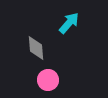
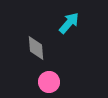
pink circle: moved 1 px right, 2 px down
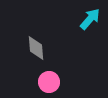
cyan arrow: moved 21 px right, 4 px up
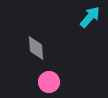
cyan arrow: moved 2 px up
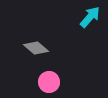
gray diamond: rotated 45 degrees counterclockwise
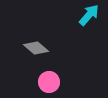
cyan arrow: moved 1 px left, 2 px up
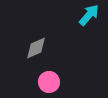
gray diamond: rotated 65 degrees counterclockwise
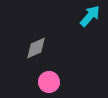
cyan arrow: moved 1 px right, 1 px down
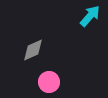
gray diamond: moved 3 px left, 2 px down
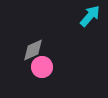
pink circle: moved 7 px left, 15 px up
